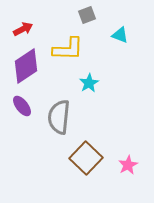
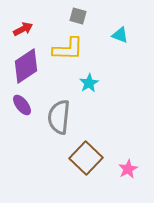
gray square: moved 9 px left, 1 px down; rotated 36 degrees clockwise
purple ellipse: moved 1 px up
pink star: moved 4 px down
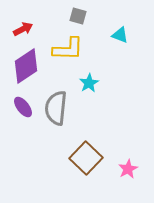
purple ellipse: moved 1 px right, 2 px down
gray semicircle: moved 3 px left, 9 px up
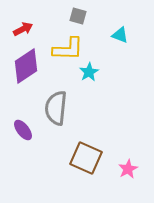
cyan star: moved 11 px up
purple ellipse: moved 23 px down
brown square: rotated 20 degrees counterclockwise
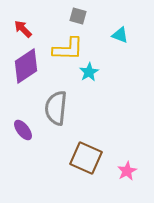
red arrow: rotated 108 degrees counterclockwise
pink star: moved 1 px left, 2 px down
